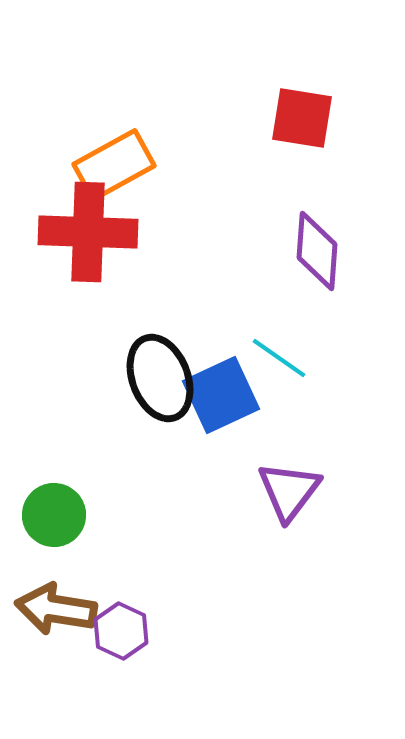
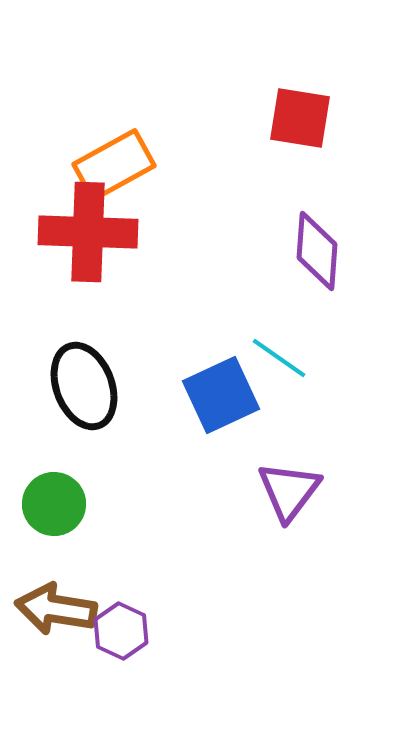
red square: moved 2 px left
black ellipse: moved 76 px left, 8 px down
green circle: moved 11 px up
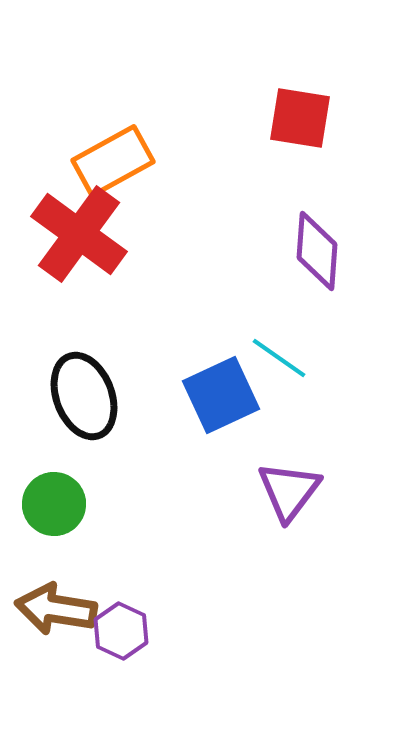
orange rectangle: moved 1 px left, 4 px up
red cross: moved 9 px left, 2 px down; rotated 34 degrees clockwise
black ellipse: moved 10 px down
